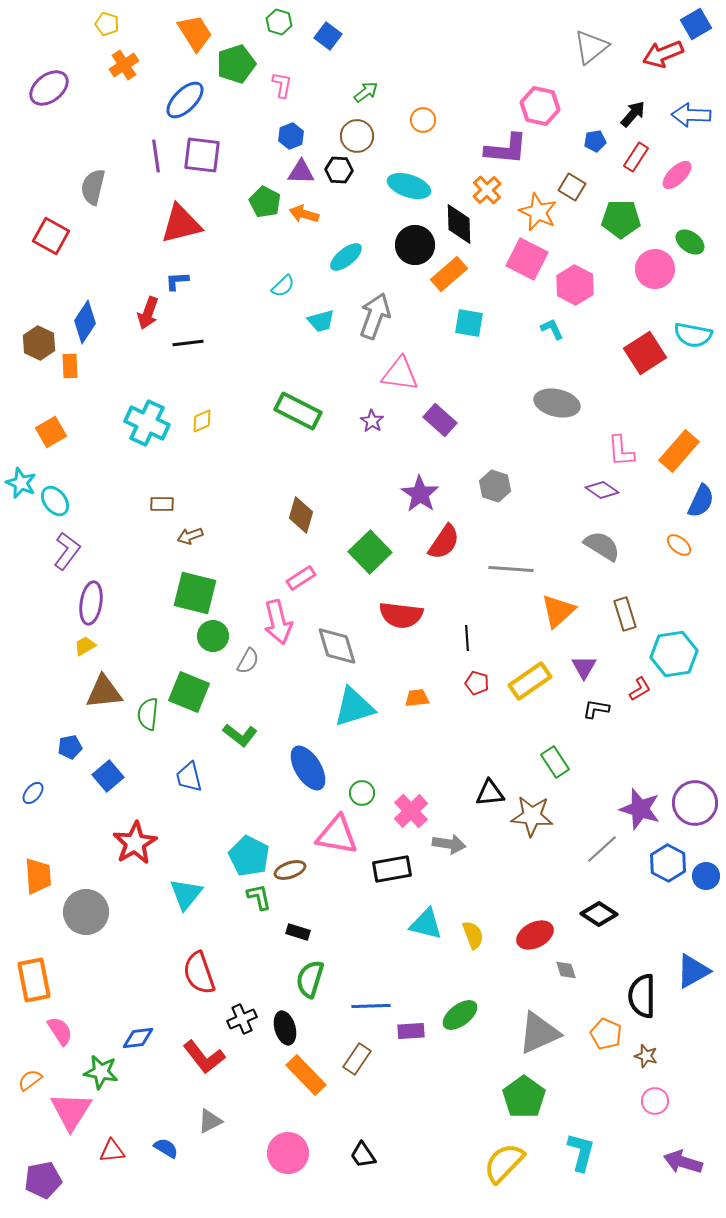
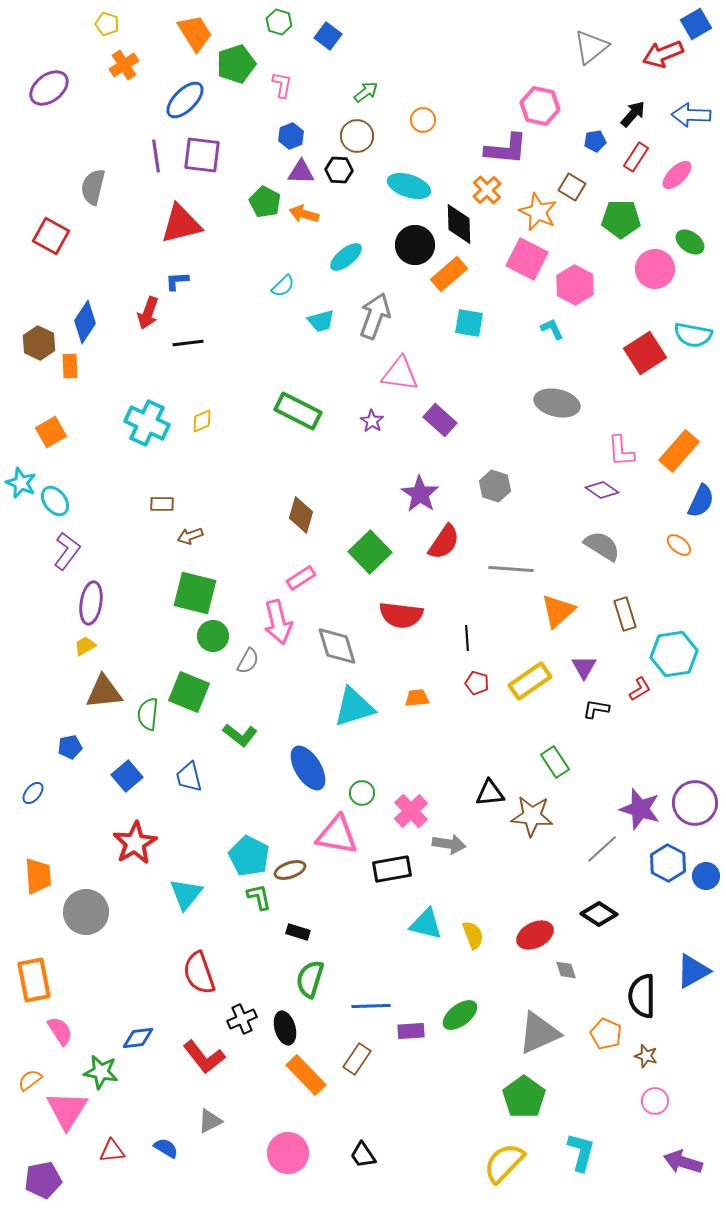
blue square at (108, 776): moved 19 px right
pink triangle at (71, 1111): moved 4 px left, 1 px up
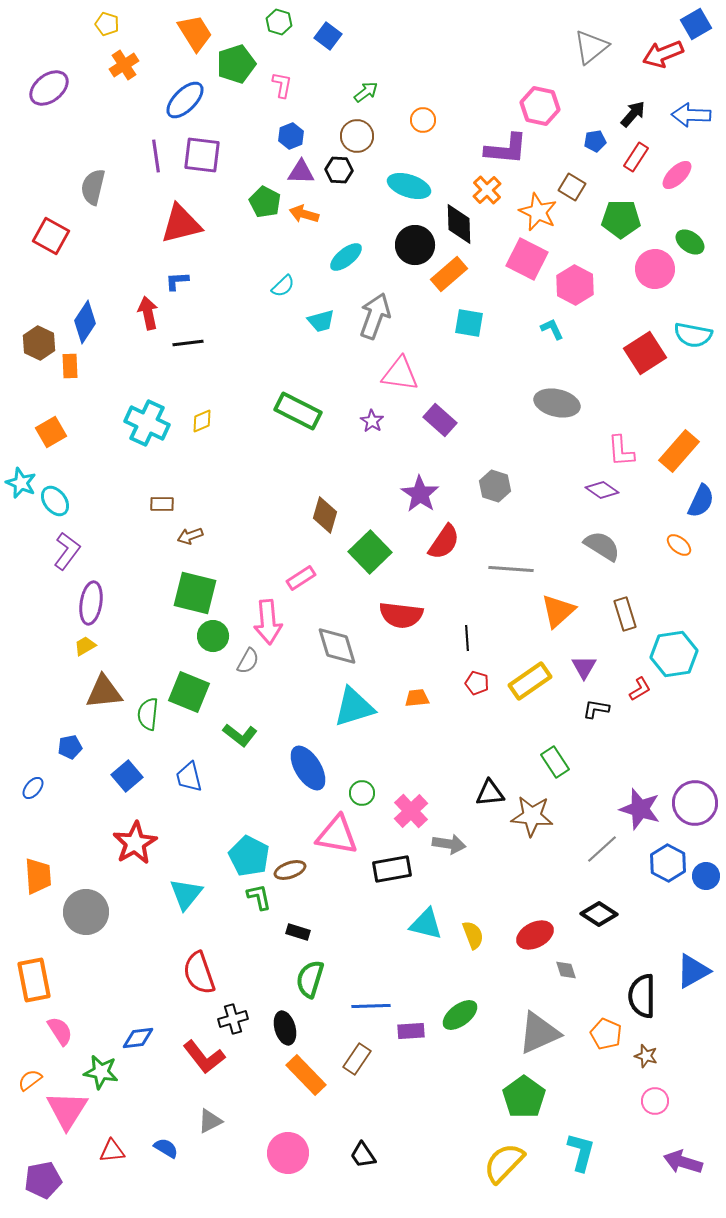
red arrow at (148, 313): rotated 148 degrees clockwise
brown diamond at (301, 515): moved 24 px right
pink arrow at (278, 622): moved 10 px left; rotated 9 degrees clockwise
blue ellipse at (33, 793): moved 5 px up
black cross at (242, 1019): moved 9 px left; rotated 8 degrees clockwise
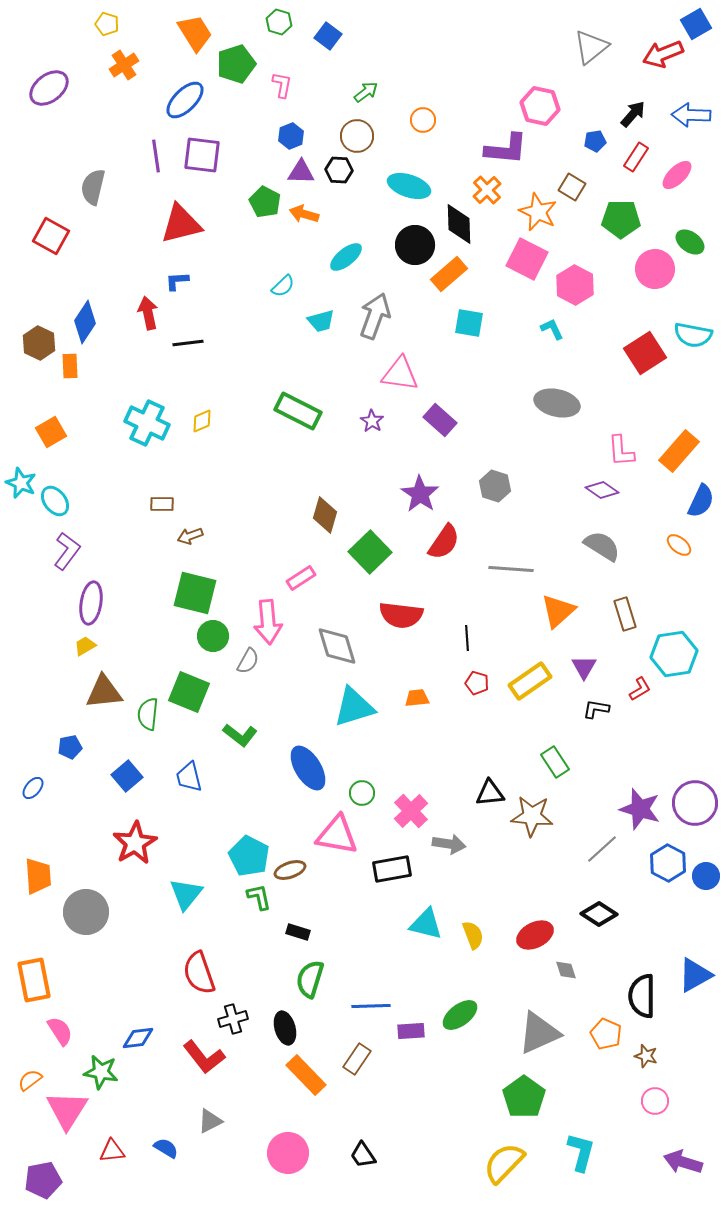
blue triangle at (693, 971): moved 2 px right, 4 px down
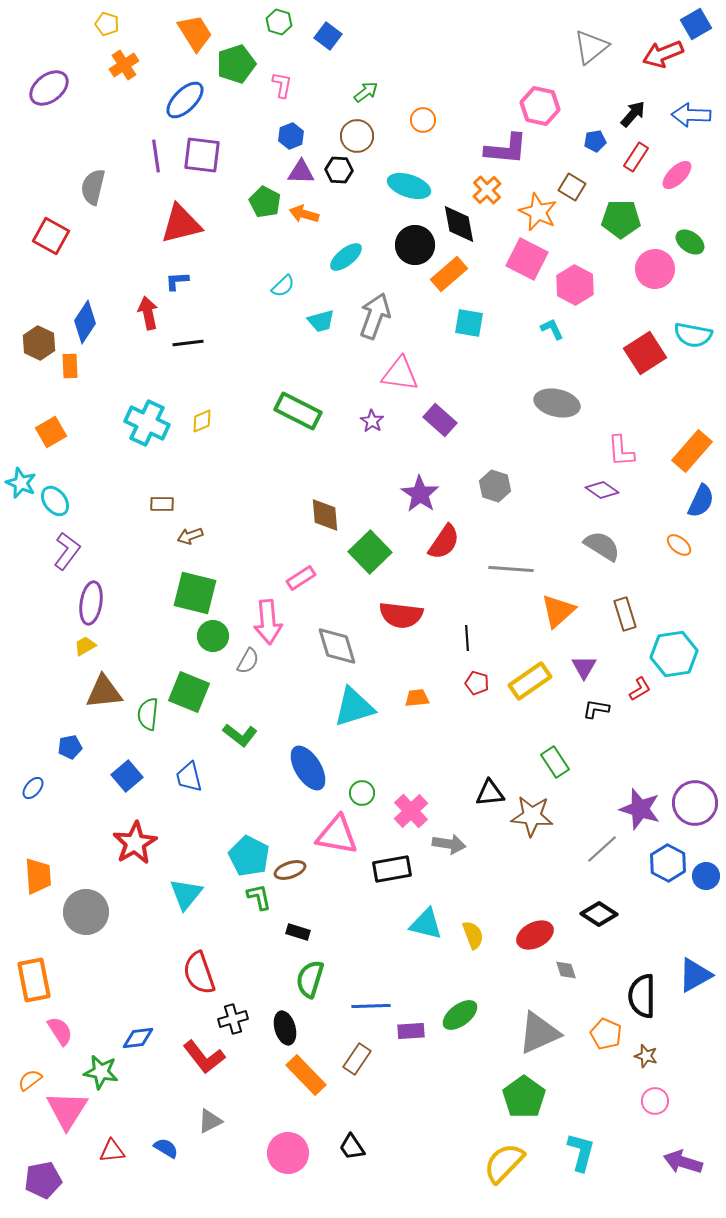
black diamond at (459, 224): rotated 9 degrees counterclockwise
orange rectangle at (679, 451): moved 13 px right
brown diamond at (325, 515): rotated 21 degrees counterclockwise
black trapezoid at (363, 1155): moved 11 px left, 8 px up
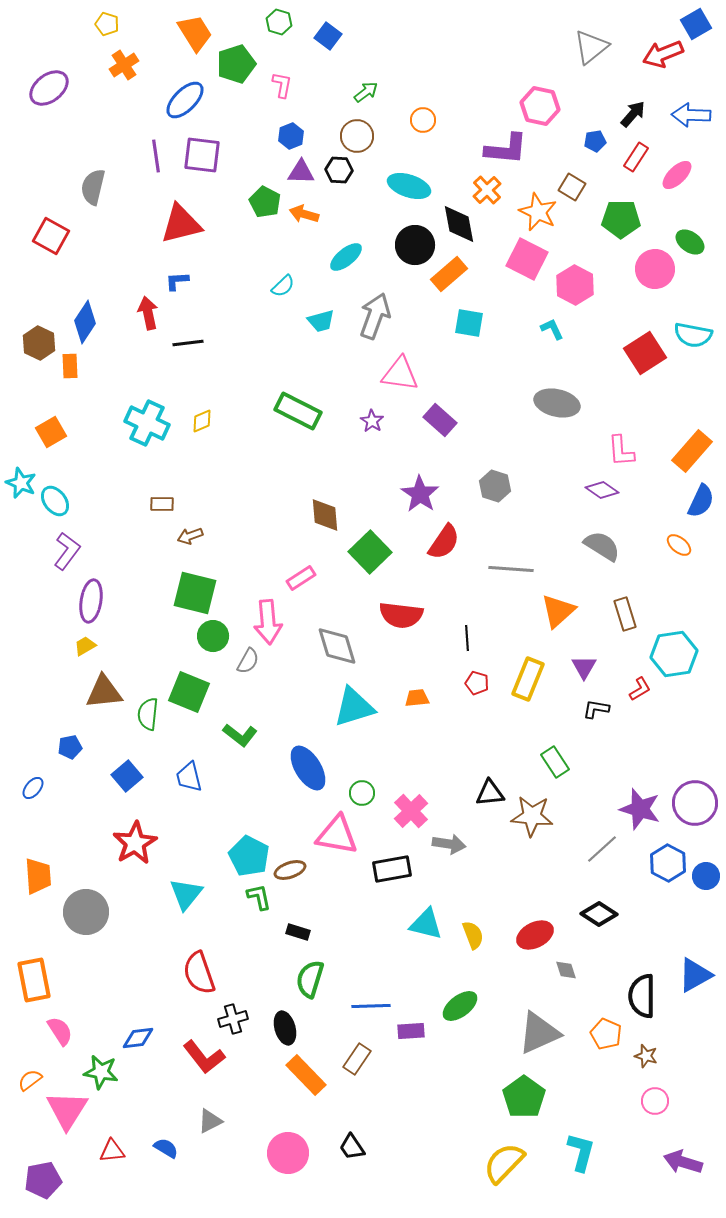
purple ellipse at (91, 603): moved 2 px up
yellow rectangle at (530, 681): moved 2 px left, 2 px up; rotated 33 degrees counterclockwise
green ellipse at (460, 1015): moved 9 px up
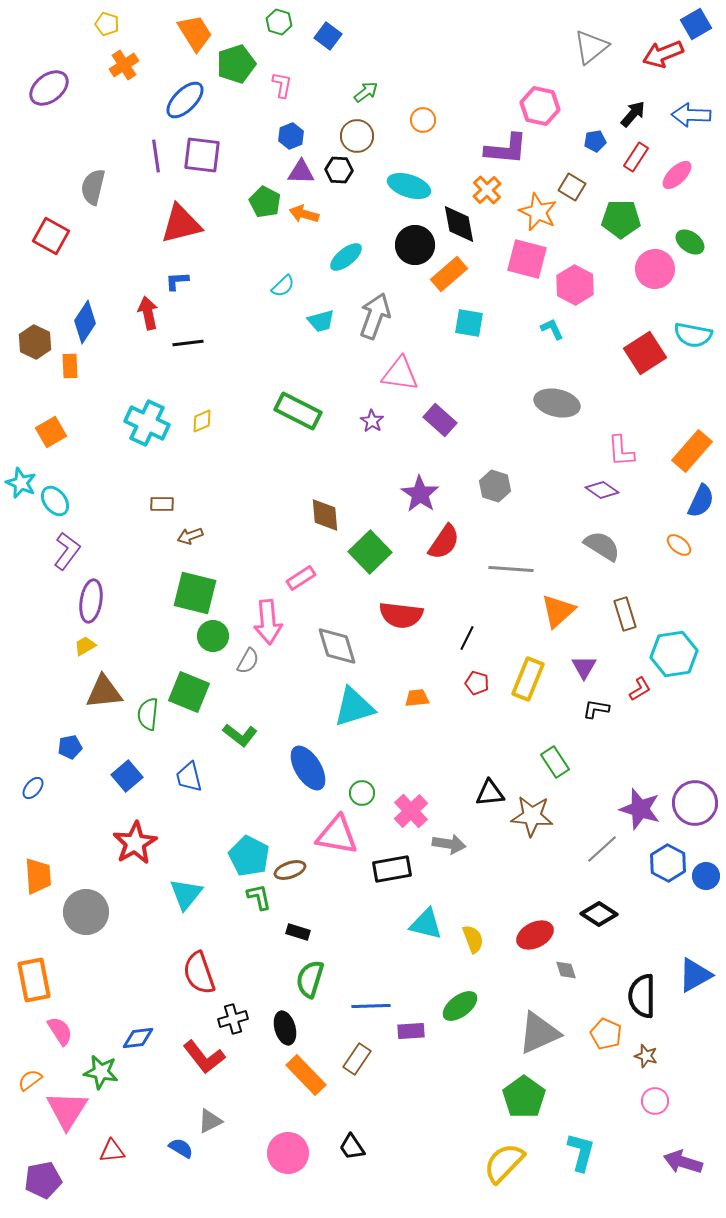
pink square at (527, 259): rotated 12 degrees counterclockwise
brown hexagon at (39, 343): moved 4 px left, 1 px up
black line at (467, 638): rotated 30 degrees clockwise
yellow semicircle at (473, 935): moved 4 px down
blue semicircle at (166, 1148): moved 15 px right
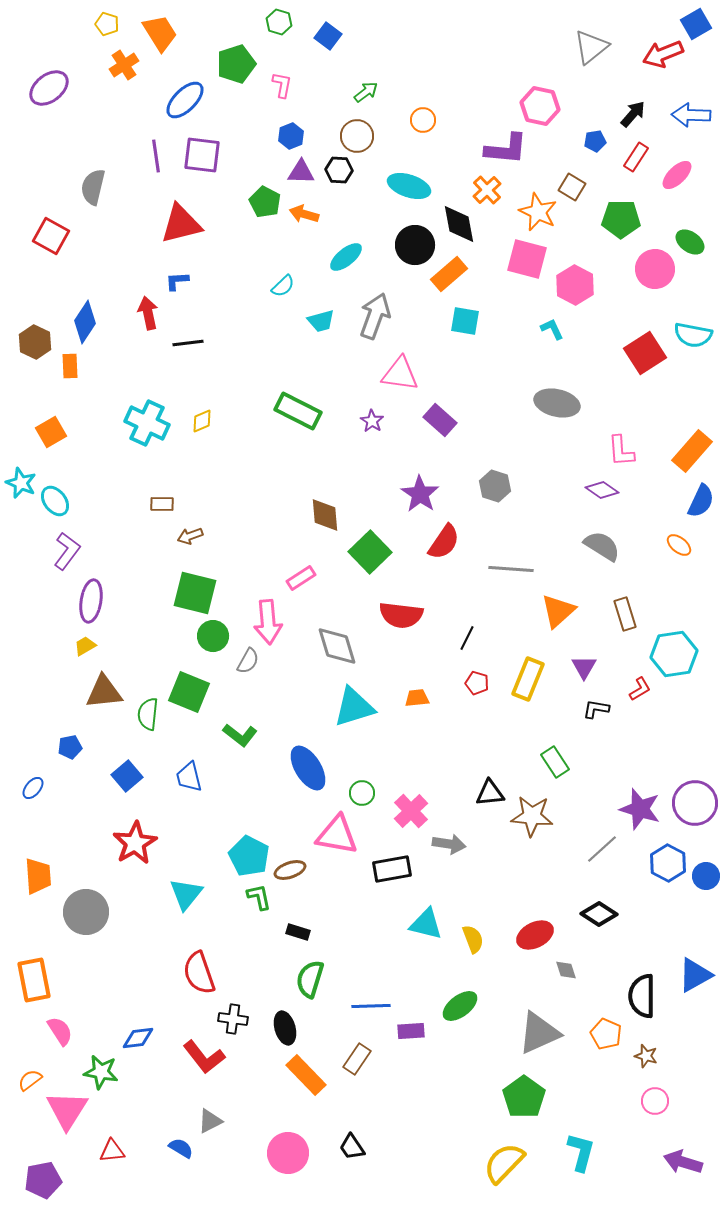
orange trapezoid at (195, 33): moved 35 px left
cyan square at (469, 323): moved 4 px left, 2 px up
black cross at (233, 1019): rotated 24 degrees clockwise
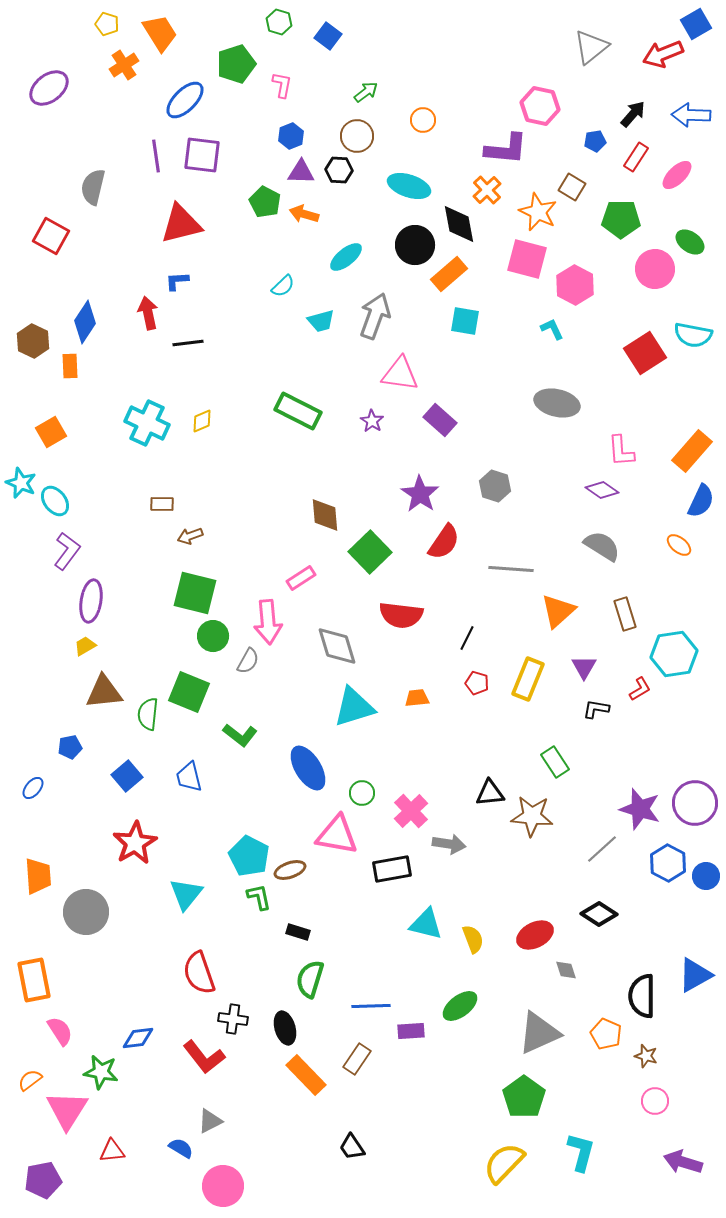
brown hexagon at (35, 342): moved 2 px left, 1 px up
pink circle at (288, 1153): moved 65 px left, 33 px down
